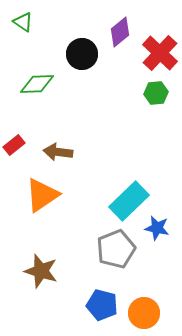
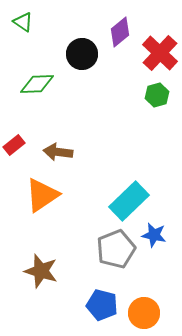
green hexagon: moved 1 px right, 2 px down; rotated 10 degrees counterclockwise
blue star: moved 3 px left, 7 px down
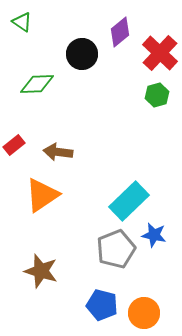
green triangle: moved 1 px left
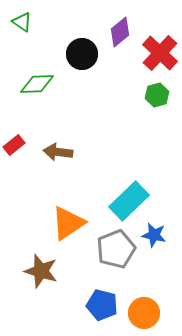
orange triangle: moved 26 px right, 28 px down
